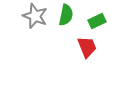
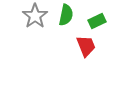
gray star: rotated 15 degrees clockwise
red trapezoid: moved 1 px left, 1 px up
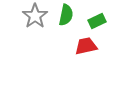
red trapezoid: rotated 80 degrees counterclockwise
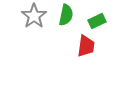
gray star: moved 1 px left
red trapezoid: rotated 110 degrees clockwise
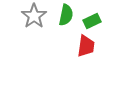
green rectangle: moved 5 px left
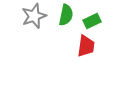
gray star: rotated 15 degrees clockwise
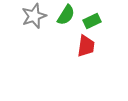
green semicircle: rotated 20 degrees clockwise
